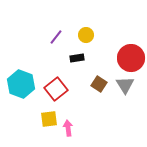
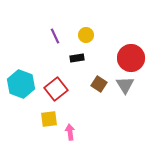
purple line: moved 1 px left, 1 px up; rotated 63 degrees counterclockwise
pink arrow: moved 2 px right, 4 px down
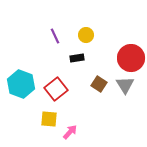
yellow square: rotated 12 degrees clockwise
pink arrow: rotated 49 degrees clockwise
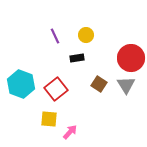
gray triangle: moved 1 px right
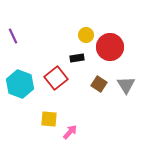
purple line: moved 42 px left
red circle: moved 21 px left, 11 px up
cyan hexagon: moved 1 px left
red square: moved 11 px up
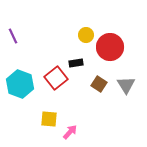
black rectangle: moved 1 px left, 5 px down
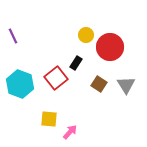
black rectangle: rotated 48 degrees counterclockwise
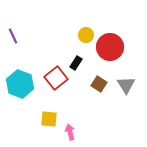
pink arrow: rotated 56 degrees counterclockwise
